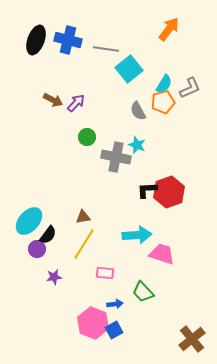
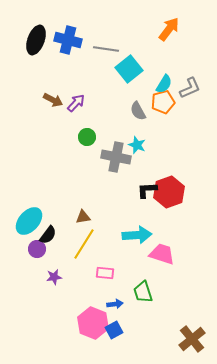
green trapezoid: rotated 25 degrees clockwise
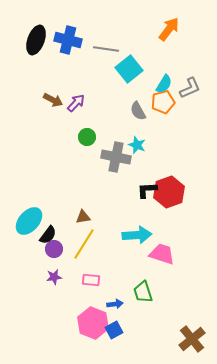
purple circle: moved 17 px right
pink rectangle: moved 14 px left, 7 px down
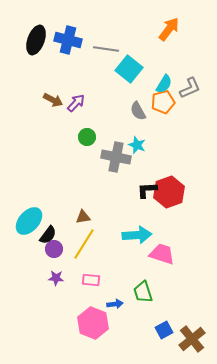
cyan square: rotated 12 degrees counterclockwise
purple star: moved 2 px right, 1 px down; rotated 14 degrees clockwise
blue square: moved 50 px right
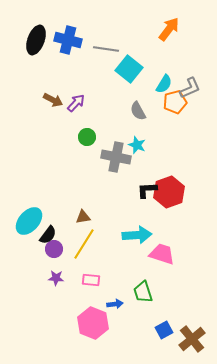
orange pentagon: moved 12 px right
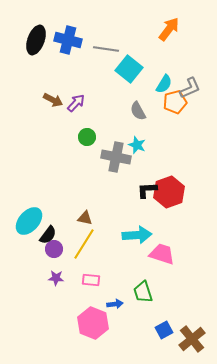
brown triangle: moved 2 px right, 1 px down; rotated 21 degrees clockwise
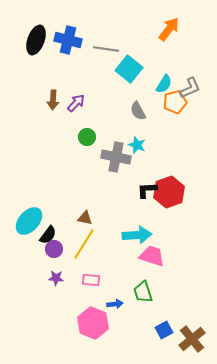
brown arrow: rotated 66 degrees clockwise
pink trapezoid: moved 10 px left, 2 px down
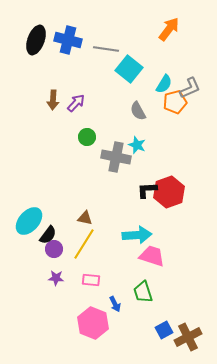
blue arrow: rotated 70 degrees clockwise
brown cross: moved 4 px left, 2 px up; rotated 12 degrees clockwise
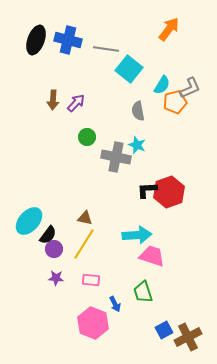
cyan semicircle: moved 2 px left, 1 px down
gray semicircle: rotated 18 degrees clockwise
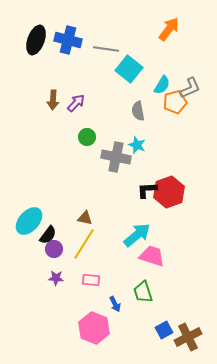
cyan arrow: rotated 36 degrees counterclockwise
pink hexagon: moved 1 px right, 5 px down
